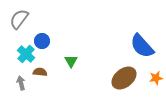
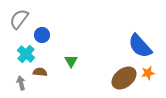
blue circle: moved 6 px up
blue semicircle: moved 2 px left
orange star: moved 8 px left, 5 px up
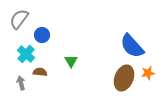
blue semicircle: moved 8 px left
brown ellipse: rotated 30 degrees counterclockwise
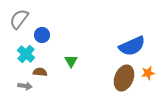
blue semicircle: rotated 72 degrees counterclockwise
gray arrow: moved 4 px right, 3 px down; rotated 112 degrees clockwise
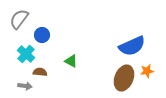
green triangle: rotated 32 degrees counterclockwise
orange star: moved 1 px left, 2 px up
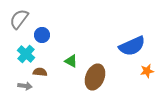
brown ellipse: moved 29 px left, 1 px up
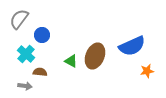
brown ellipse: moved 21 px up
